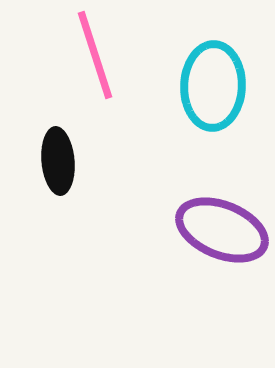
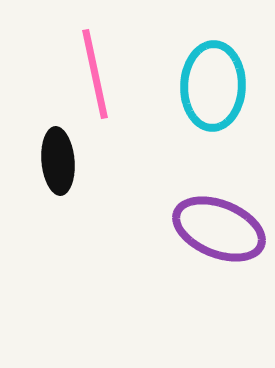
pink line: moved 19 px down; rotated 6 degrees clockwise
purple ellipse: moved 3 px left, 1 px up
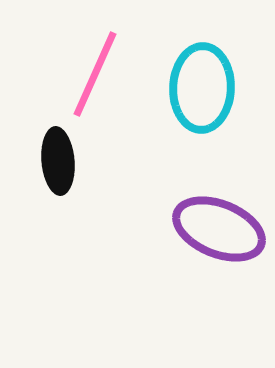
pink line: rotated 36 degrees clockwise
cyan ellipse: moved 11 px left, 2 px down
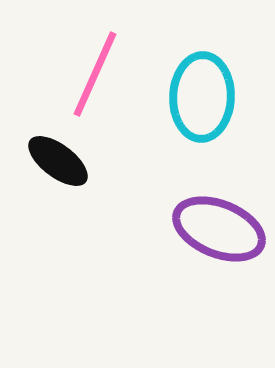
cyan ellipse: moved 9 px down
black ellipse: rotated 48 degrees counterclockwise
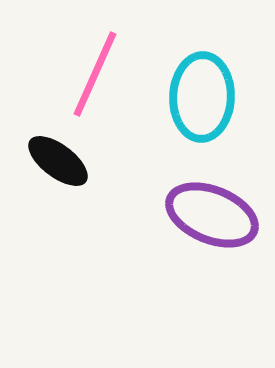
purple ellipse: moved 7 px left, 14 px up
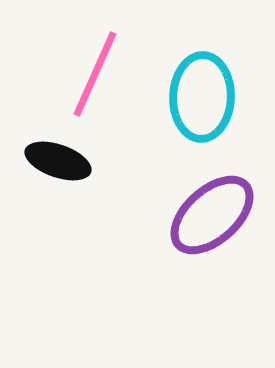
black ellipse: rotated 18 degrees counterclockwise
purple ellipse: rotated 64 degrees counterclockwise
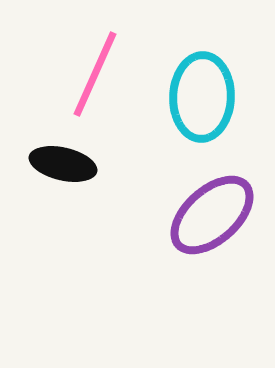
black ellipse: moved 5 px right, 3 px down; rotated 6 degrees counterclockwise
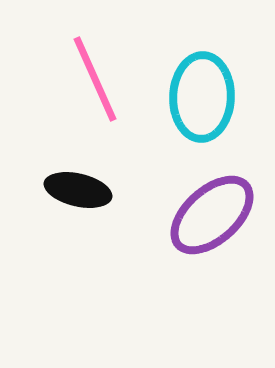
pink line: moved 5 px down; rotated 48 degrees counterclockwise
black ellipse: moved 15 px right, 26 px down
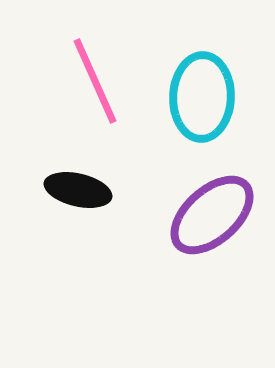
pink line: moved 2 px down
